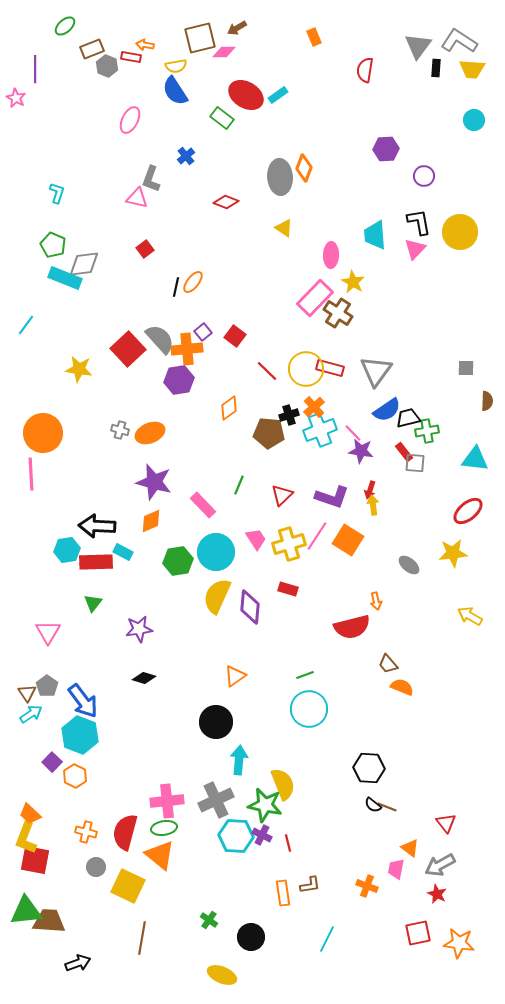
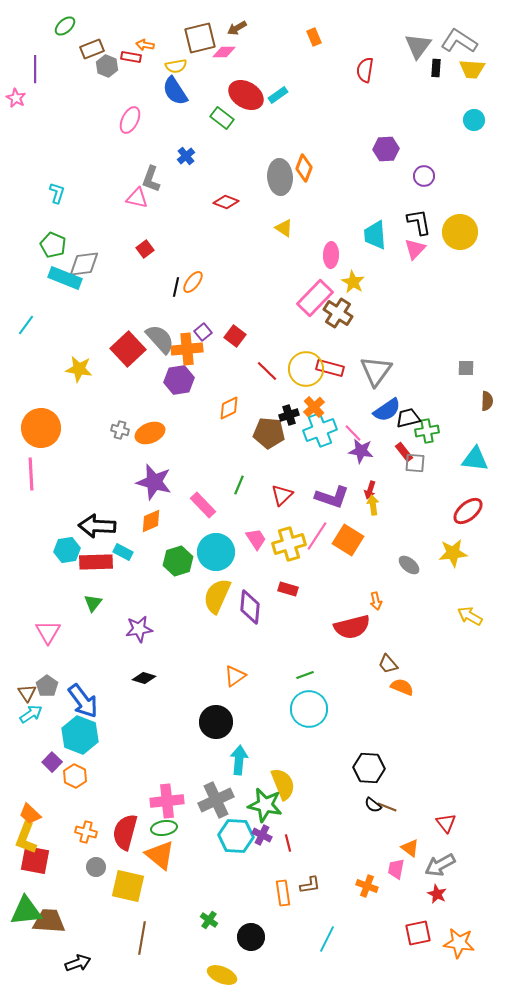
orange diamond at (229, 408): rotated 10 degrees clockwise
orange circle at (43, 433): moved 2 px left, 5 px up
green hexagon at (178, 561): rotated 8 degrees counterclockwise
yellow square at (128, 886): rotated 12 degrees counterclockwise
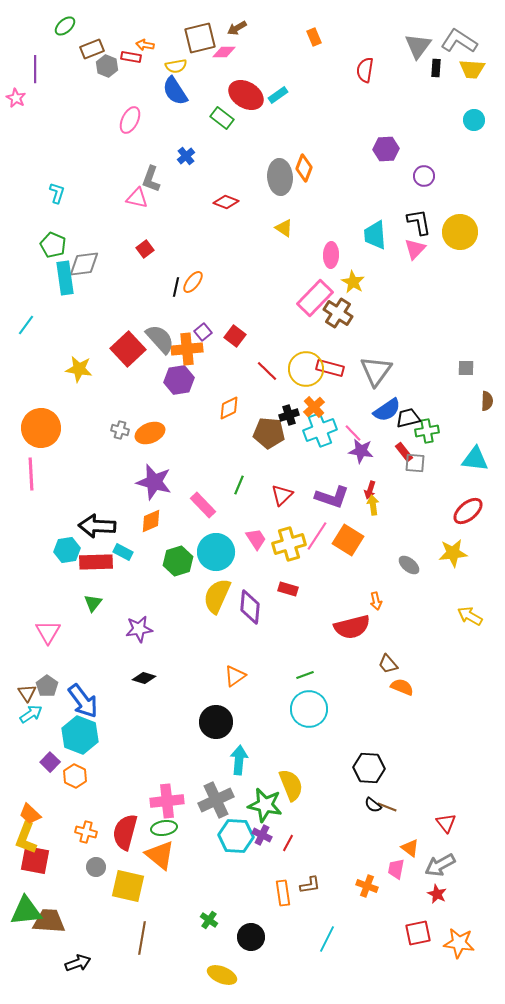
cyan rectangle at (65, 278): rotated 60 degrees clockwise
purple square at (52, 762): moved 2 px left
yellow semicircle at (283, 784): moved 8 px right, 1 px down
red line at (288, 843): rotated 42 degrees clockwise
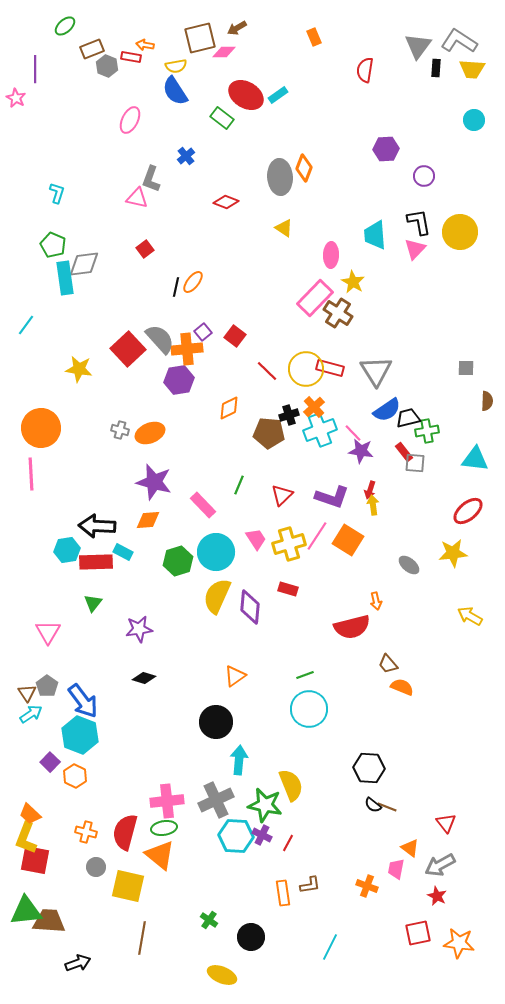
gray triangle at (376, 371): rotated 8 degrees counterclockwise
orange diamond at (151, 521): moved 3 px left, 1 px up; rotated 20 degrees clockwise
red star at (437, 894): moved 2 px down
cyan line at (327, 939): moved 3 px right, 8 px down
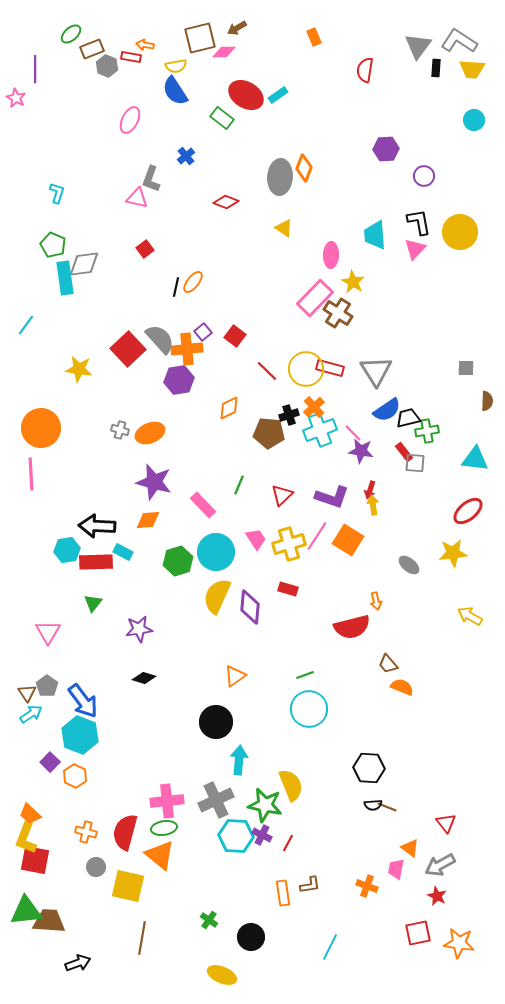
green ellipse at (65, 26): moved 6 px right, 8 px down
gray ellipse at (280, 177): rotated 8 degrees clockwise
black semicircle at (373, 805): rotated 42 degrees counterclockwise
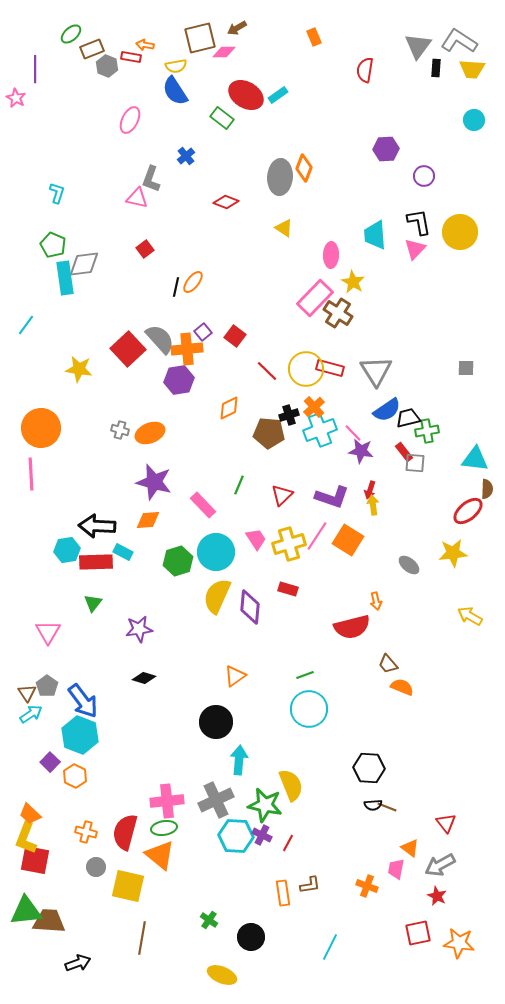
brown semicircle at (487, 401): moved 88 px down
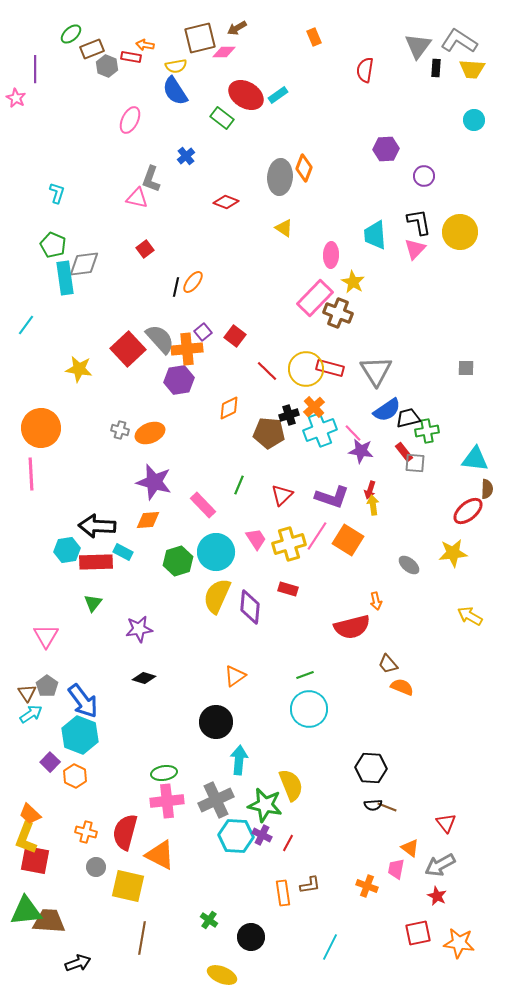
brown cross at (338, 313): rotated 12 degrees counterclockwise
pink triangle at (48, 632): moved 2 px left, 4 px down
black hexagon at (369, 768): moved 2 px right
green ellipse at (164, 828): moved 55 px up
orange triangle at (160, 855): rotated 12 degrees counterclockwise
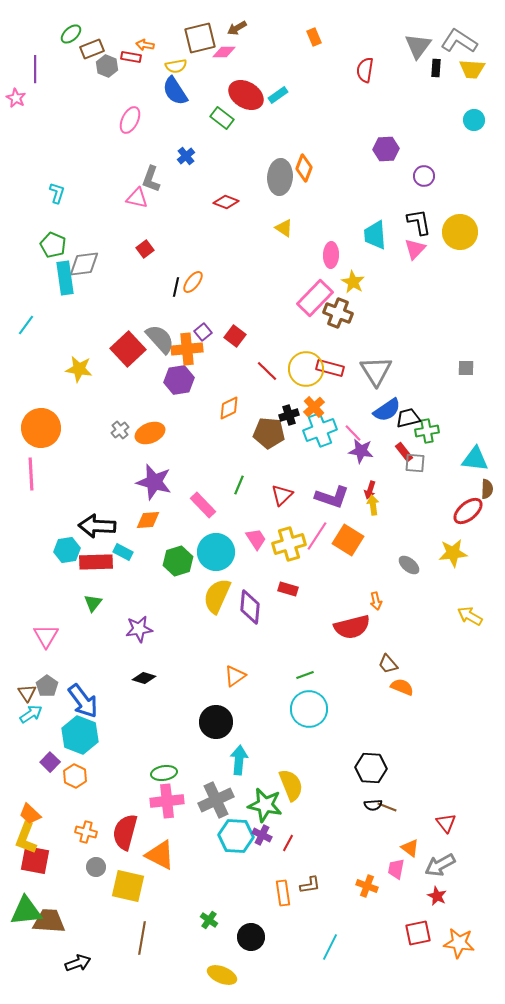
gray cross at (120, 430): rotated 36 degrees clockwise
